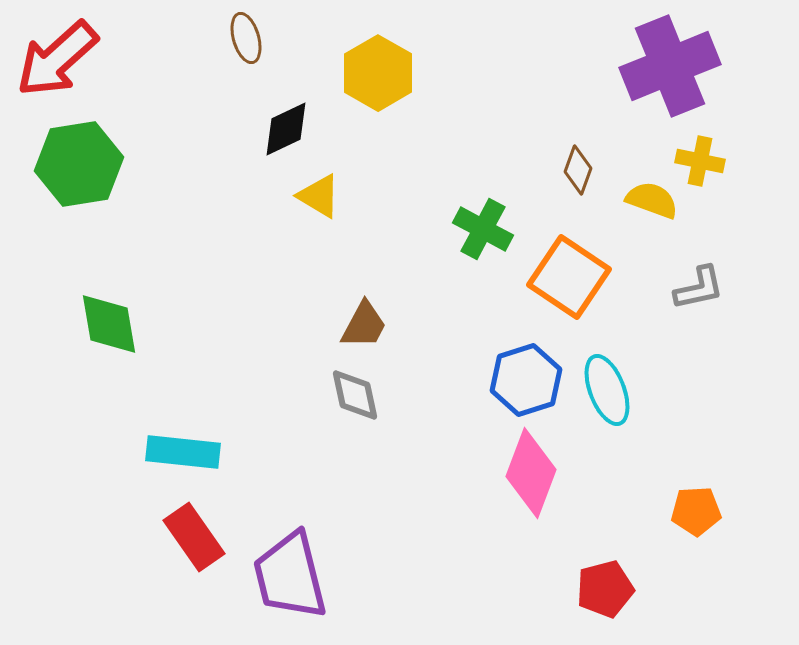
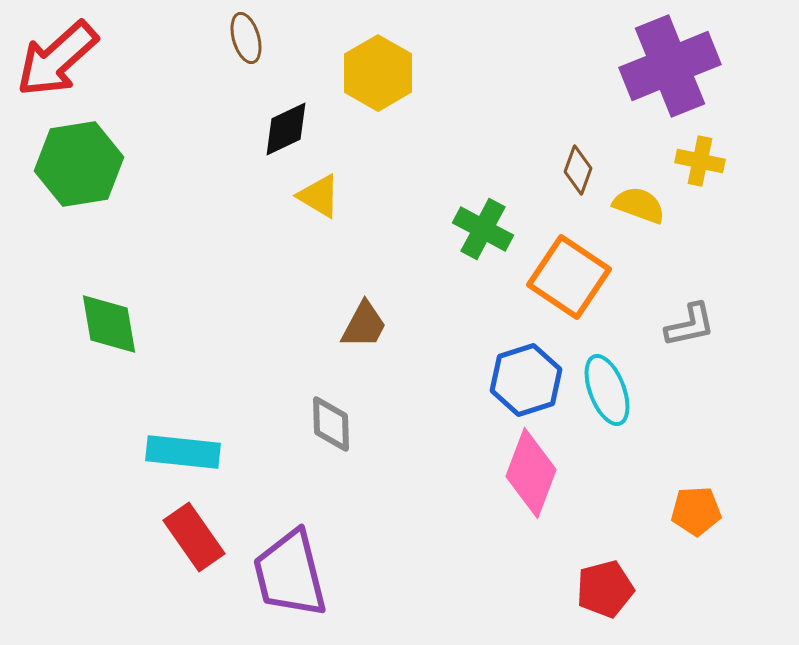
yellow semicircle: moved 13 px left, 5 px down
gray L-shape: moved 9 px left, 37 px down
gray diamond: moved 24 px left, 29 px down; rotated 10 degrees clockwise
purple trapezoid: moved 2 px up
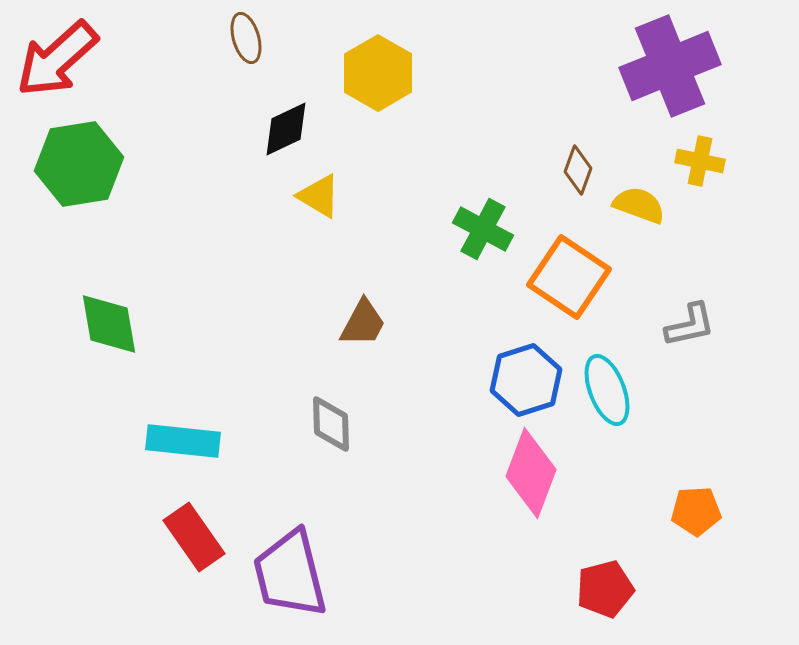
brown trapezoid: moved 1 px left, 2 px up
cyan rectangle: moved 11 px up
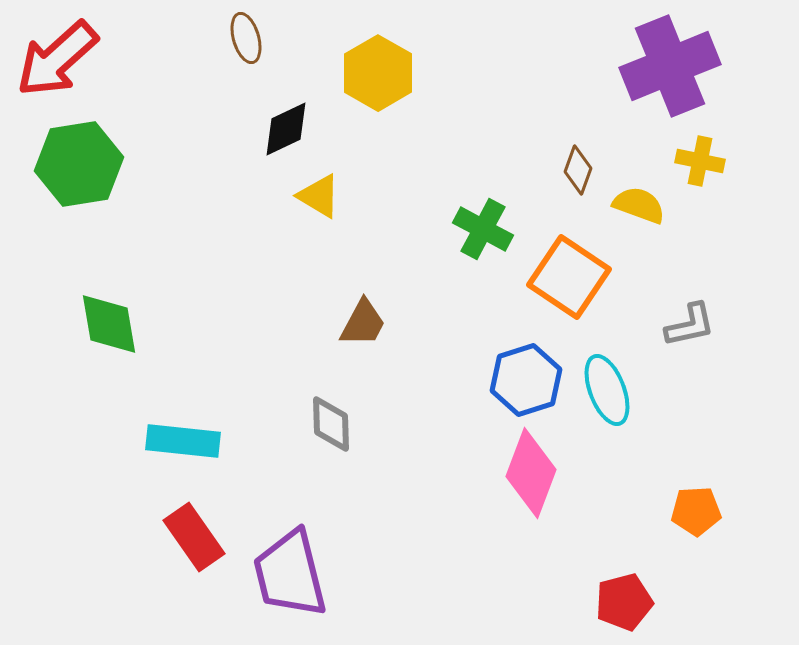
red pentagon: moved 19 px right, 13 px down
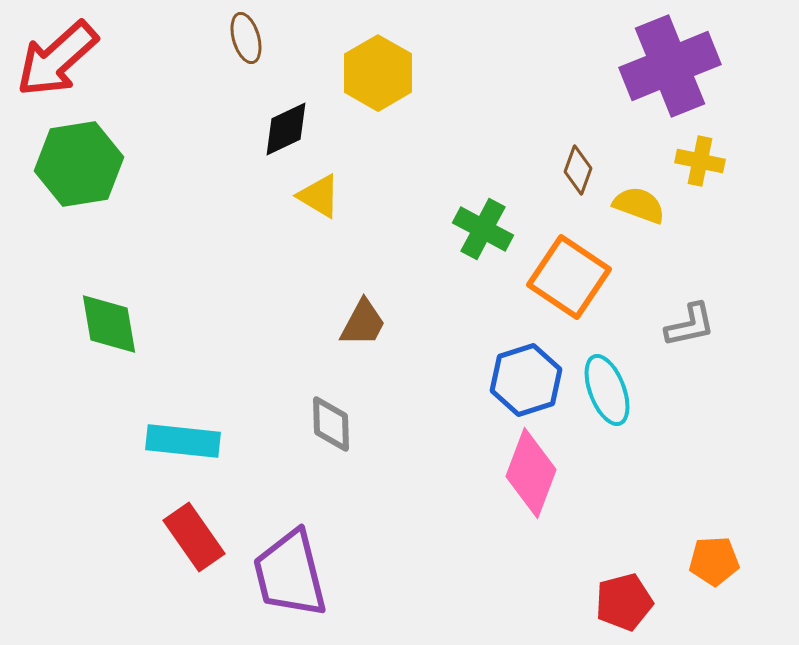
orange pentagon: moved 18 px right, 50 px down
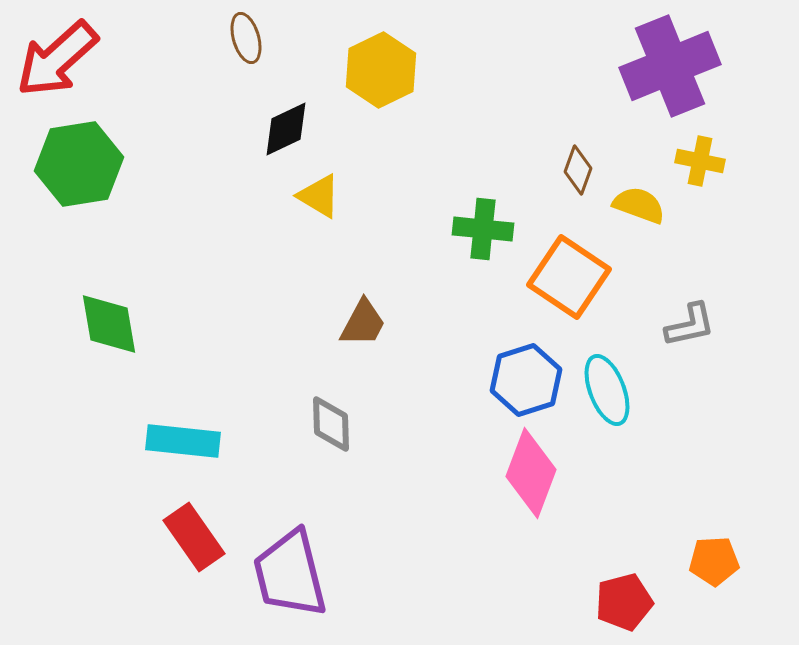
yellow hexagon: moved 3 px right, 3 px up; rotated 4 degrees clockwise
green cross: rotated 22 degrees counterclockwise
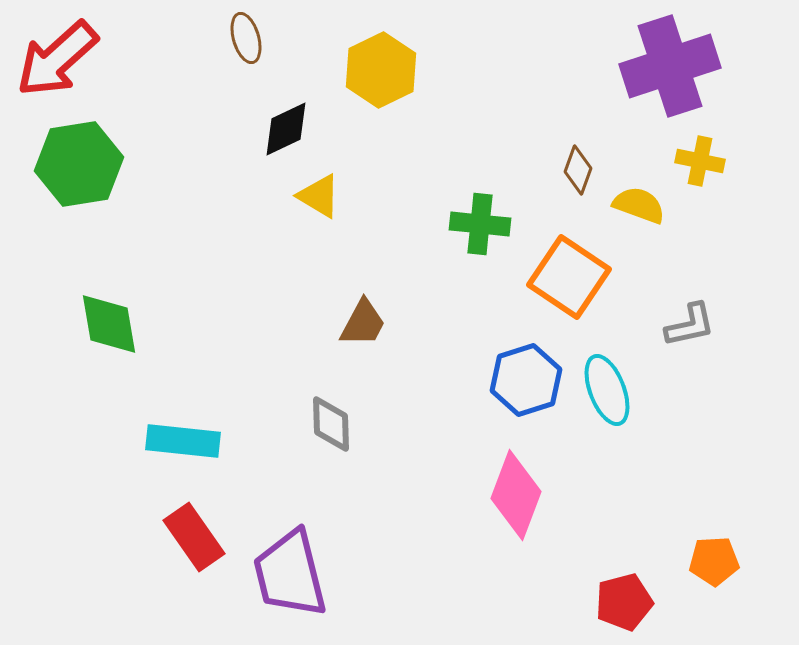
purple cross: rotated 4 degrees clockwise
green cross: moved 3 px left, 5 px up
pink diamond: moved 15 px left, 22 px down
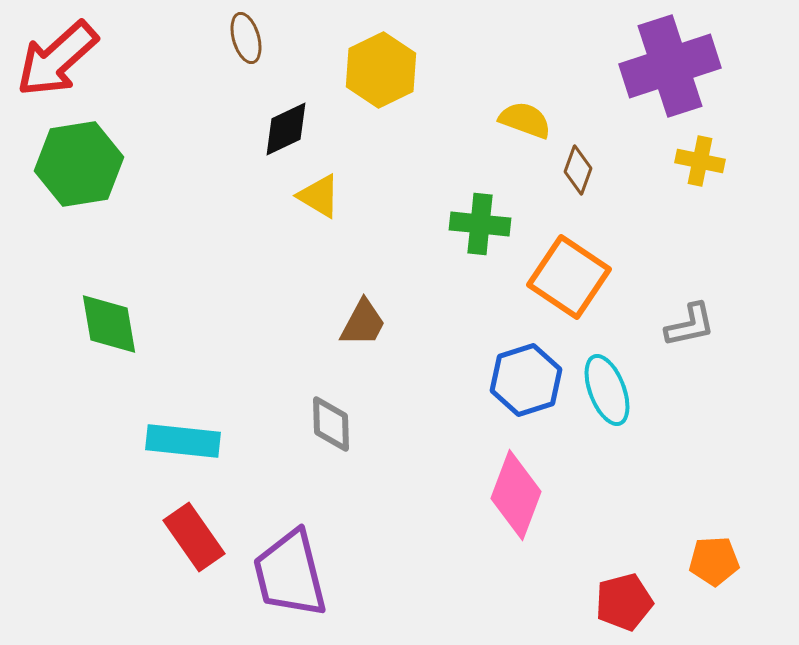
yellow semicircle: moved 114 px left, 85 px up
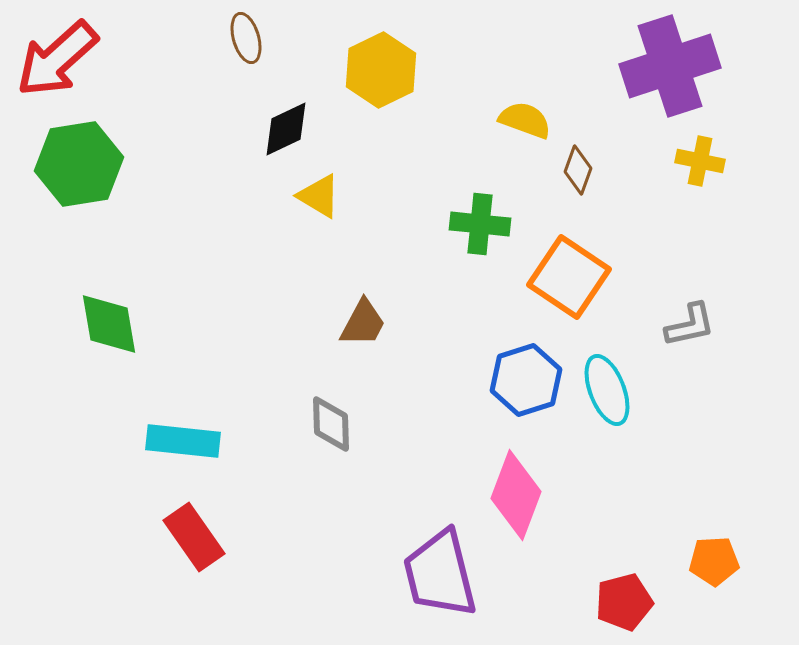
purple trapezoid: moved 150 px right
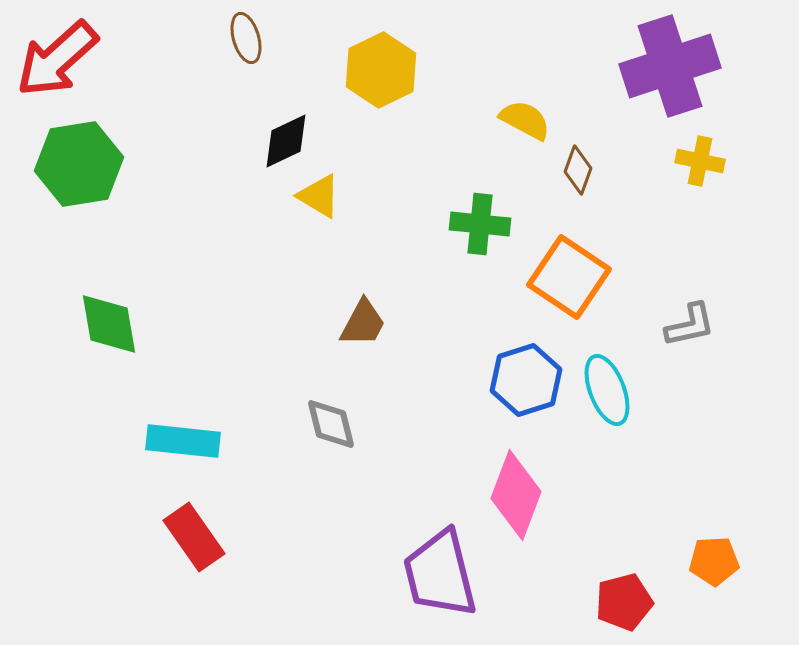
yellow semicircle: rotated 8 degrees clockwise
black diamond: moved 12 px down
gray diamond: rotated 12 degrees counterclockwise
